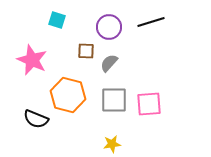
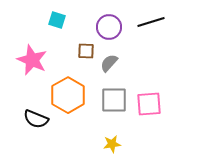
orange hexagon: rotated 16 degrees clockwise
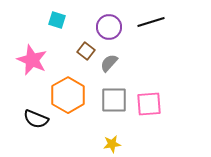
brown square: rotated 36 degrees clockwise
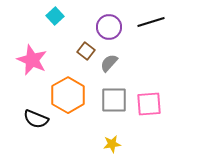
cyan square: moved 2 px left, 4 px up; rotated 30 degrees clockwise
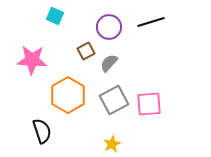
cyan square: rotated 24 degrees counterclockwise
brown square: rotated 24 degrees clockwise
pink star: rotated 20 degrees counterclockwise
gray square: rotated 28 degrees counterclockwise
black semicircle: moved 6 px right, 12 px down; rotated 130 degrees counterclockwise
yellow star: rotated 18 degrees counterclockwise
